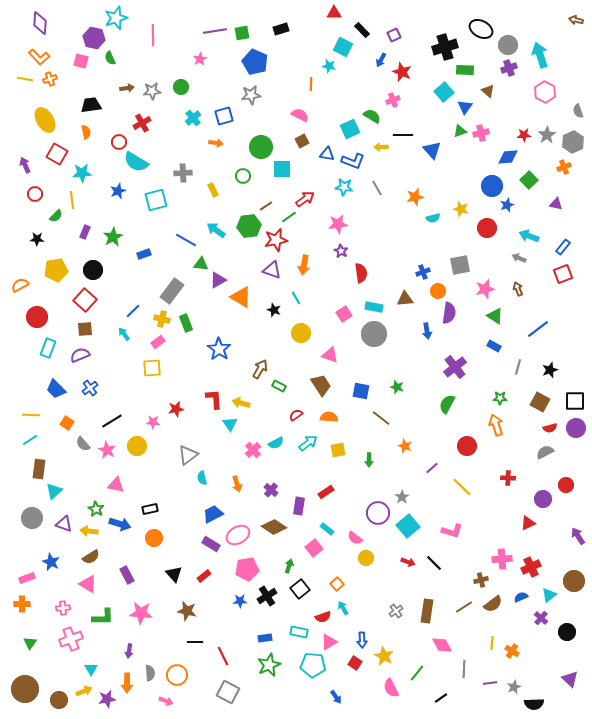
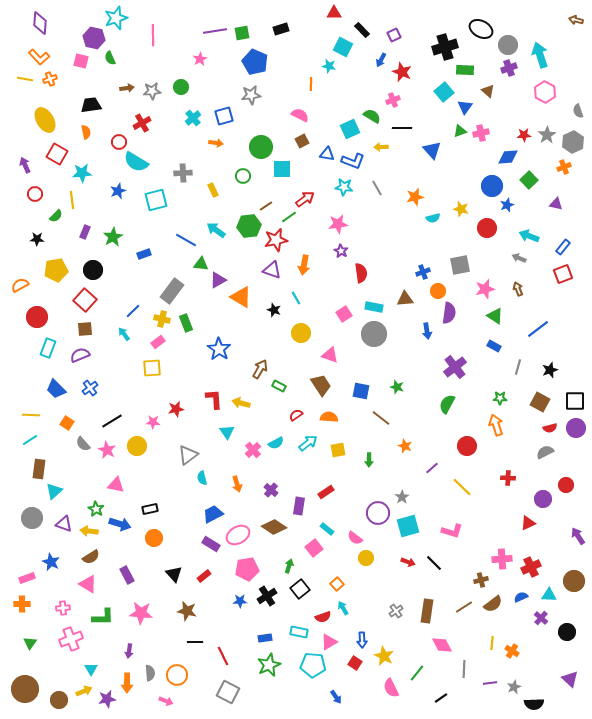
black line at (403, 135): moved 1 px left, 7 px up
cyan triangle at (230, 424): moved 3 px left, 8 px down
cyan square at (408, 526): rotated 25 degrees clockwise
cyan triangle at (549, 595): rotated 42 degrees clockwise
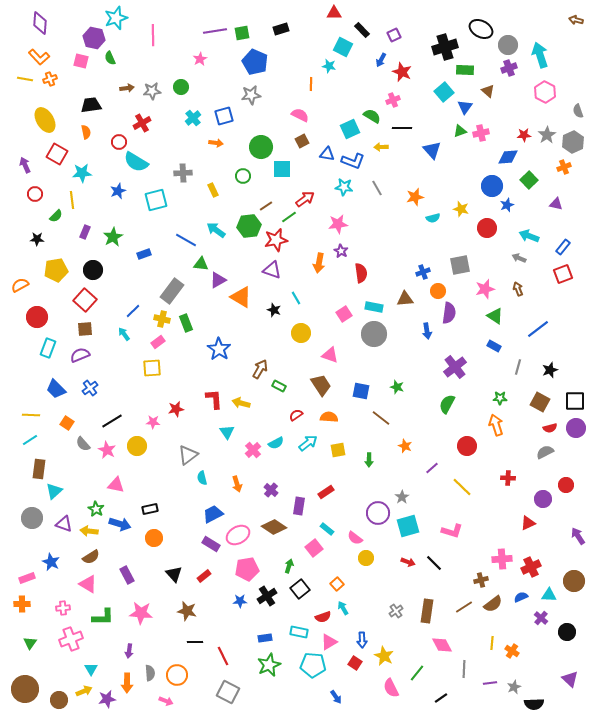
orange arrow at (304, 265): moved 15 px right, 2 px up
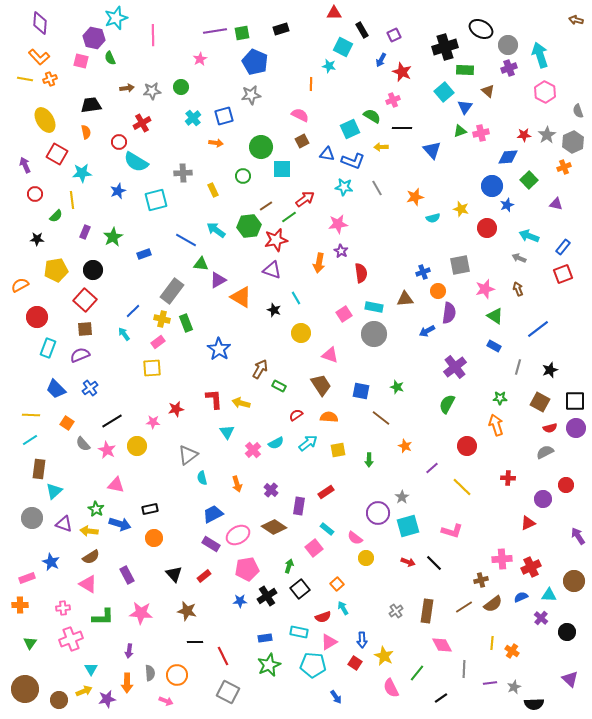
black rectangle at (362, 30): rotated 14 degrees clockwise
blue arrow at (427, 331): rotated 70 degrees clockwise
orange cross at (22, 604): moved 2 px left, 1 px down
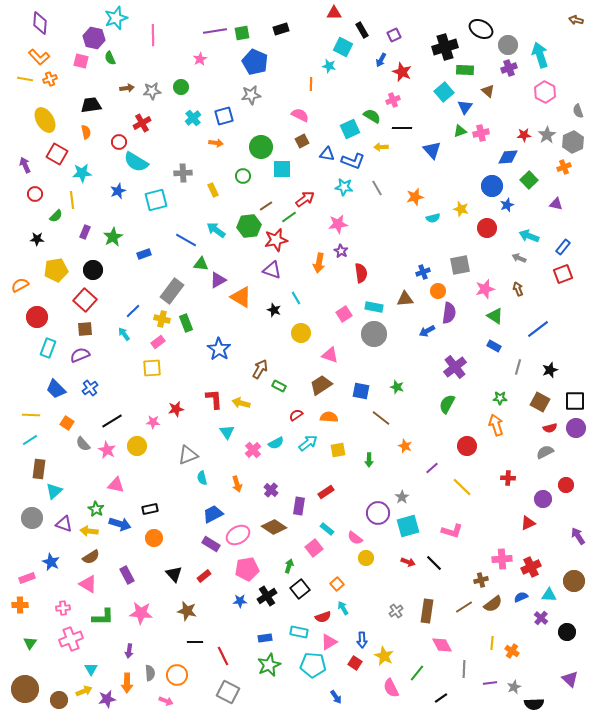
brown trapezoid at (321, 385): rotated 90 degrees counterclockwise
gray triangle at (188, 455): rotated 15 degrees clockwise
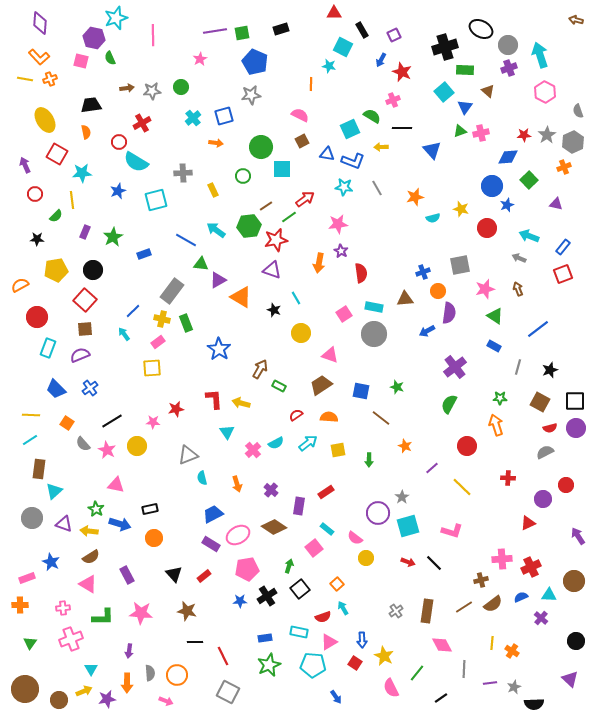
green semicircle at (447, 404): moved 2 px right
black circle at (567, 632): moved 9 px right, 9 px down
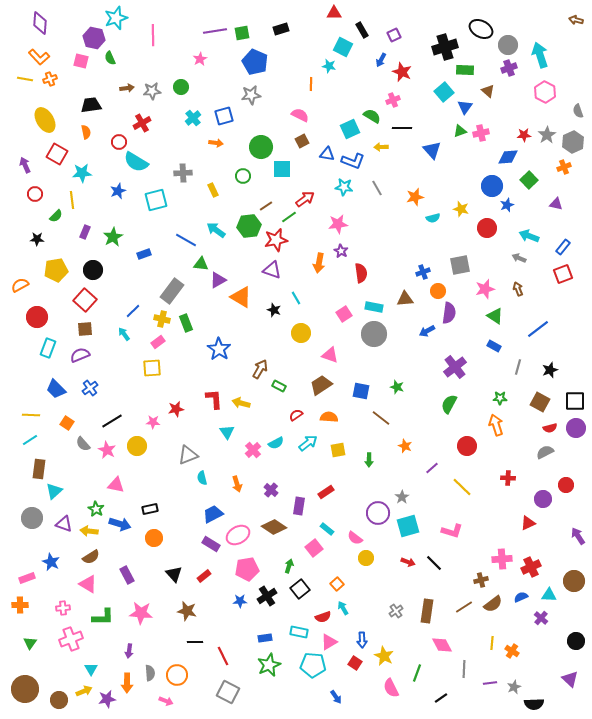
green line at (417, 673): rotated 18 degrees counterclockwise
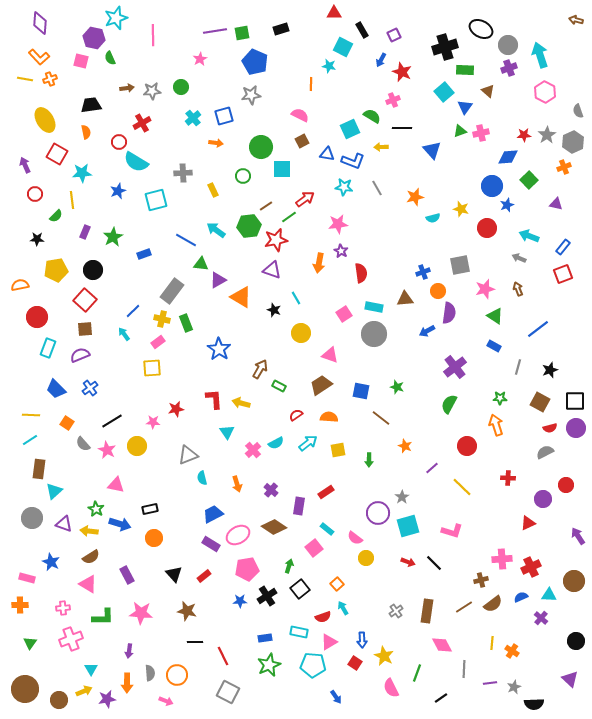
orange semicircle at (20, 285): rotated 18 degrees clockwise
pink rectangle at (27, 578): rotated 35 degrees clockwise
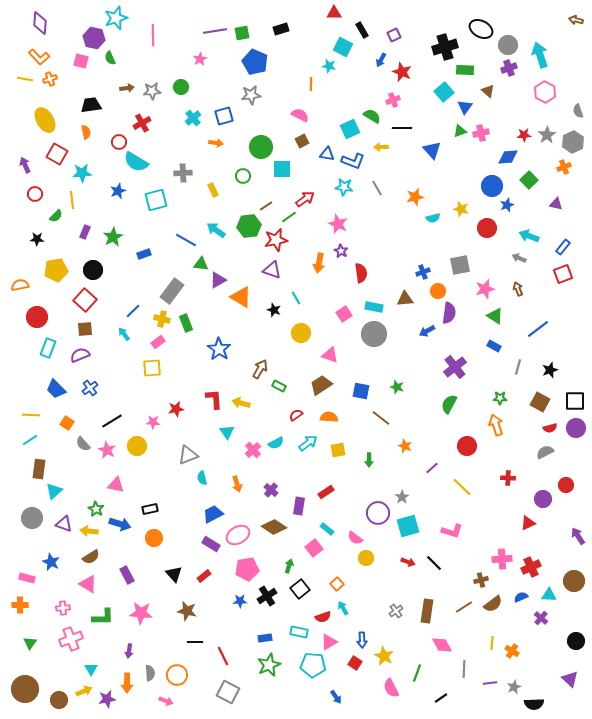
pink star at (338, 224): rotated 30 degrees clockwise
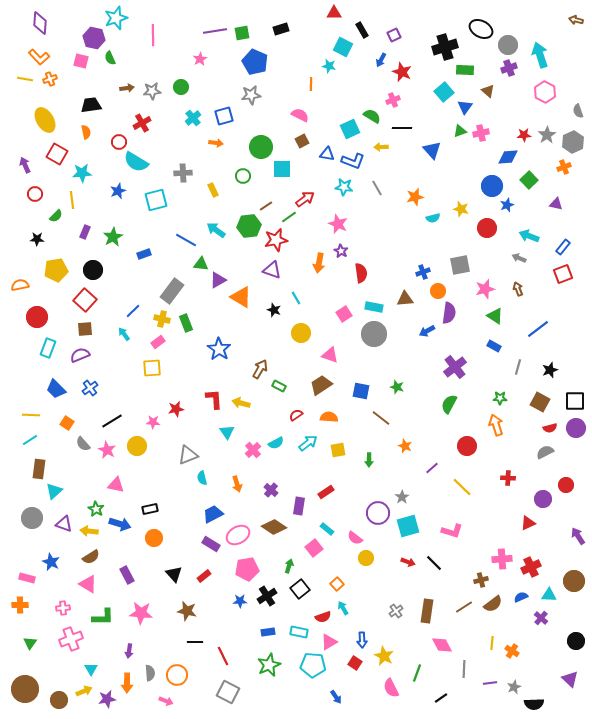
blue rectangle at (265, 638): moved 3 px right, 6 px up
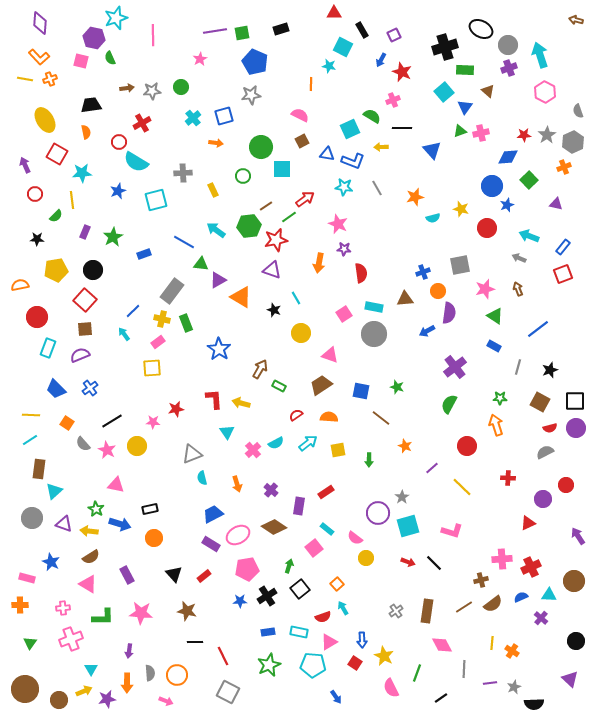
blue line at (186, 240): moved 2 px left, 2 px down
purple star at (341, 251): moved 3 px right, 2 px up; rotated 24 degrees counterclockwise
gray triangle at (188, 455): moved 4 px right, 1 px up
